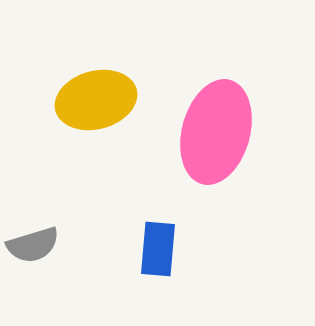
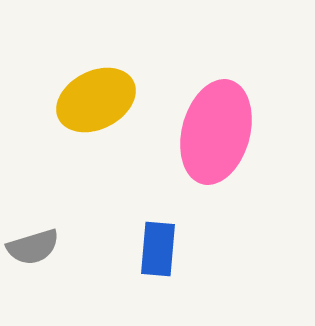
yellow ellipse: rotated 12 degrees counterclockwise
gray semicircle: moved 2 px down
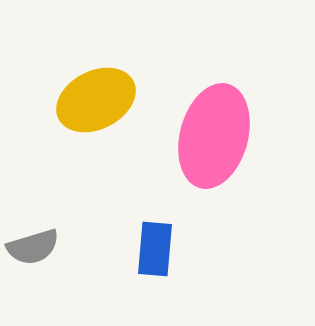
pink ellipse: moved 2 px left, 4 px down
blue rectangle: moved 3 px left
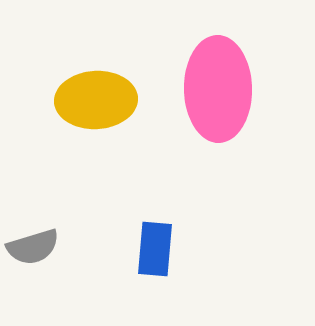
yellow ellipse: rotated 24 degrees clockwise
pink ellipse: moved 4 px right, 47 px up; rotated 16 degrees counterclockwise
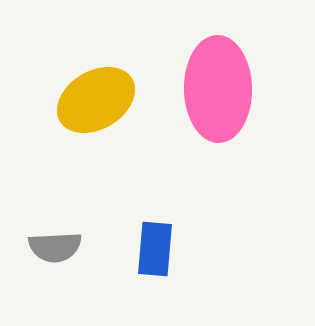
yellow ellipse: rotated 28 degrees counterclockwise
gray semicircle: moved 22 px right; rotated 14 degrees clockwise
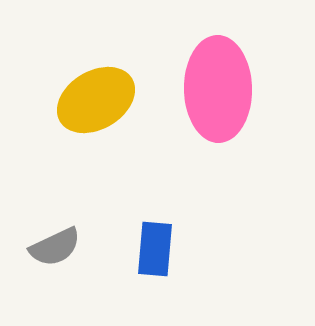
gray semicircle: rotated 22 degrees counterclockwise
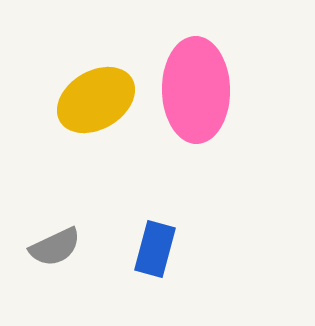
pink ellipse: moved 22 px left, 1 px down
blue rectangle: rotated 10 degrees clockwise
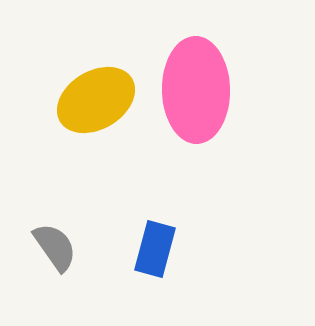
gray semicircle: rotated 100 degrees counterclockwise
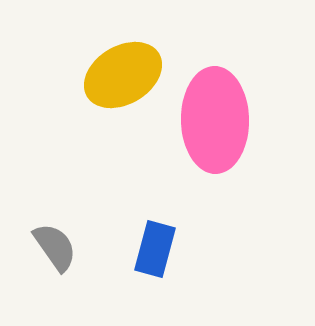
pink ellipse: moved 19 px right, 30 px down
yellow ellipse: moved 27 px right, 25 px up
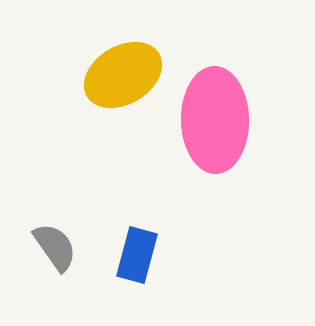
blue rectangle: moved 18 px left, 6 px down
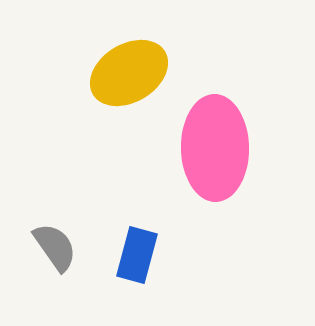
yellow ellipse: moved 6 px right, 2 px up
pink ellipse: moved 28 px down
